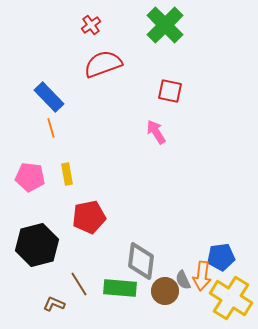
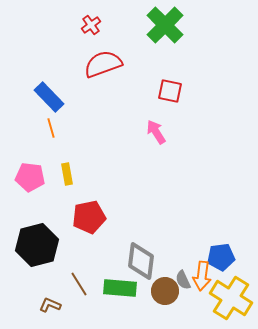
brown L-shape: moved 4 px left, 1 px down
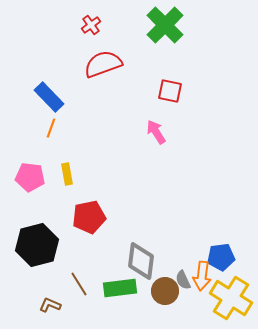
orange line: rotated 36 degrees clockwise
green rectangle: rotated 12 degrees counterclockwise
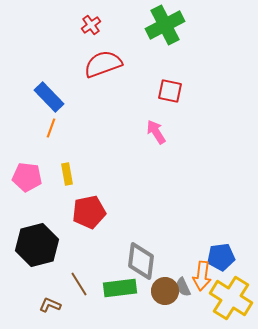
green cross: rotated 18 degrees clockwise
pink pentagon: moved 3 px left
red pentagon: moved 5 px up
gray semicircle: moved 7 px down
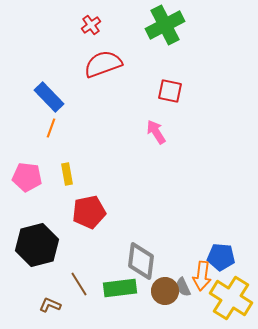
blue pentagon: rotated 12 degrees clockwise
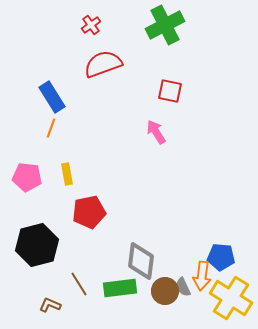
blue rectangle: moved 3 px right; rotated 12 degrees clockwise
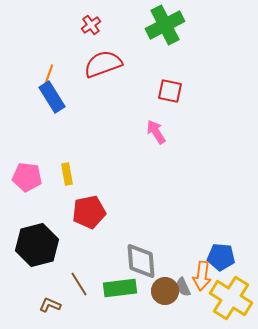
orange line: moved 2 px left, 54 px up
gray diamond: rotated 12 degrees counterclockwise
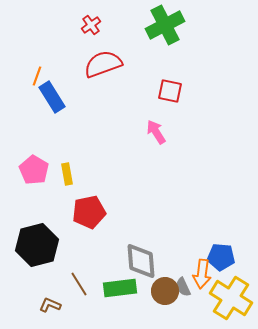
orange line: moved 12 px left, 2 px down
pink pentagon: moved 7 px right, 7 px up; rotated 24 degrees clockwise
orange arrow: moved 2 px up
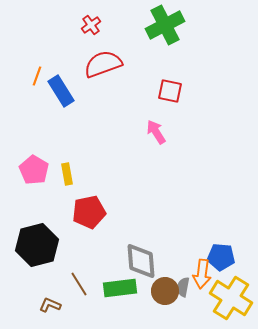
blue rectangle: moved 9 px right, 6 px up
gray semicircle: rotated 36 degrees clockwise
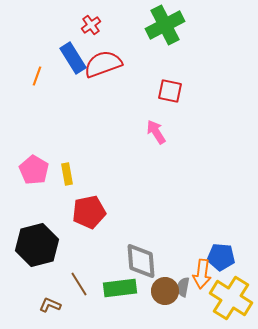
blue rectangle: moved 12 px right, 33 px up
